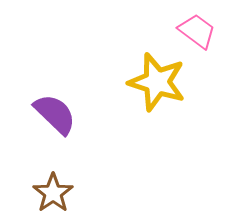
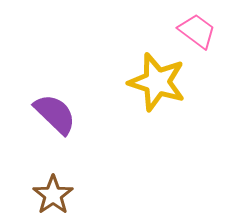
brown star: moved 2 px down
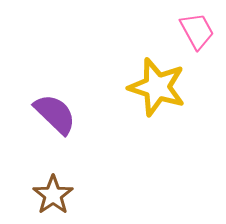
pink trapezoid: rotated 24 degrees clockwise
yellow star: moved 5 px down
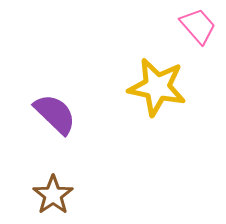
pink trapezoid: moved 1 px right, 5 px up; rotated 12 degrees counterclockwise
yellow star: rotated 6 degrees counterclockwise
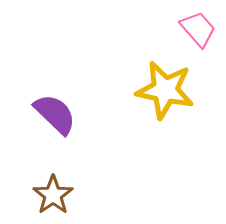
pink trapezoid: moved 3 px down
yellow star: moved 8 px right, 3 px down
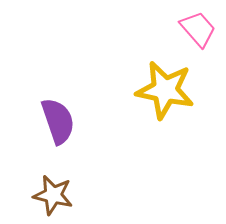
purple semicircle: moved 3 px right, 7 px down; rotated 27 degrees clockwise
brown star: rotated 24 degrees counterclockwise
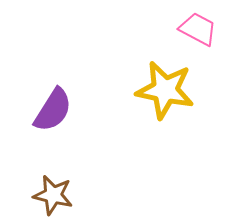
pink trapezoid: rotated 21 degrees counterclockwise
purple semicircle: moved 5 px left, 11 px up; rotated 51 degrees clockwise
